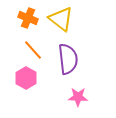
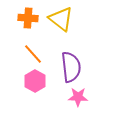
orange cross: rotated 18 degrees counterclockwise
orange line: moved 4 px down
purple semicircle: moved 3 px right, 8 px down
pink hexagon: moved 9 px right, 3 px down
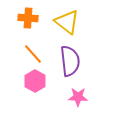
yellow triangle: moved 6 px right, 3 px down
purple semicircle: moved 1 px left, 6 px up
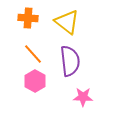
pink star: moved 5 px right
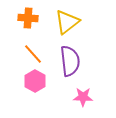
yellow triangle: rotated 44 degrees clockwise
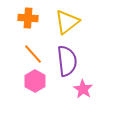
purple semicircle: moved 3 px left
pink star: moved 8 px up; rotated 30 degrees clockwise
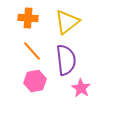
orange line: moved 1 px left, 3 px up
purple semicircle: moved 1 px left, 1 px up
pink hexagon: rotated 20 degrees clockwise
pink star: moved 2 px left, 1 px up
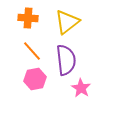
pink hexagon: moved 2 px up
